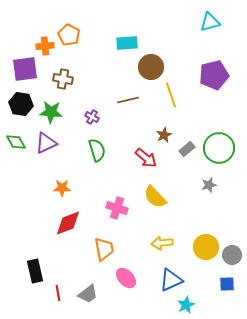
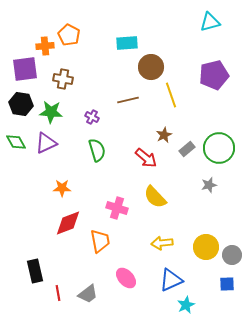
orange trapezoid: moved 4 px left, 8 px up
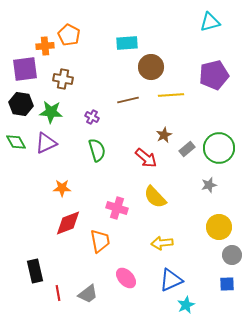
yellow line: rotated 75 degrees counterclockwise
yellow circle: moved 13 px right, 20 px up
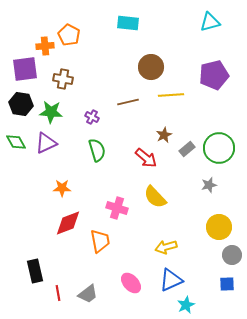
cyan rectangle: moved 1 px right, 20 px up; rotated 10 degrees clockwise
brown line: moved 2 px down
yellow arrow: moved 4 px right, 4 px down; rotated 10 degrees counterclockwise
pink ellipse: moved 5 px right, 5 px down
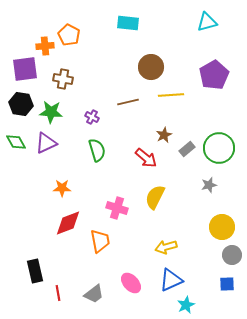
cyan triangle: moved 3 px left
purple pentagon: rotated 16 degrees counterclockwise
yellow semicircle: rotated 70 degrees clockwise
yellow circle: moved 3 px right
gray trapezoid: moved 6 px right
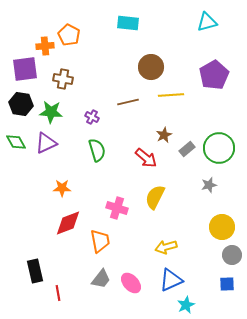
gray trapezoid: moved 7 px right, 15 px up; rotated 15 degrees counterclockwise
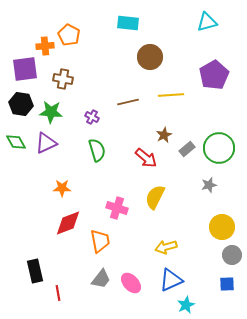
brown circle: moved 1 px left, 10 px up
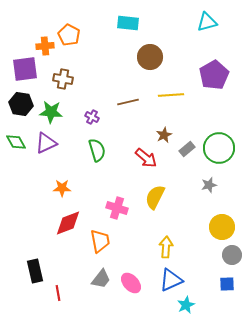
yellow arrow: rotated 110 degrees clockwise
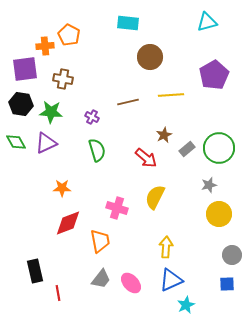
yellow circle: moved 3 px left, 13 px up
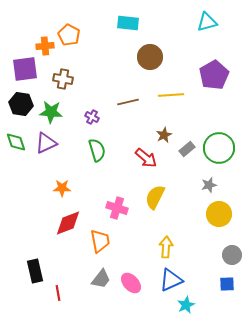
green diamond: rotated 10 degrees clockwise
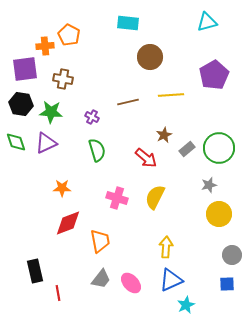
pink cross: moved 10 px up
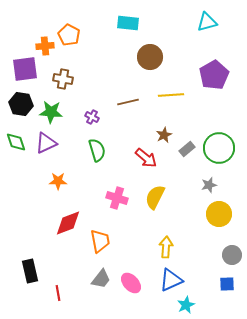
orange star: moved 4 px left, 7 px up
black rectangle: moved 5 px left
